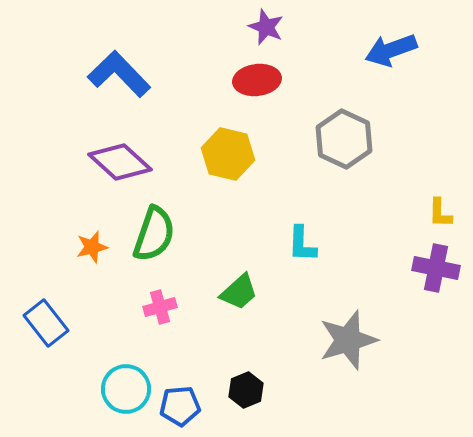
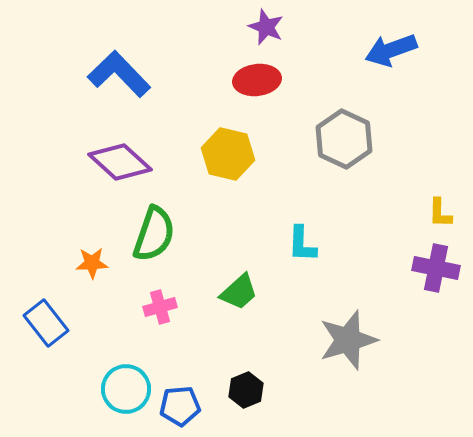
orange star: moved 16 px down; rotated 12 degrees clockwise
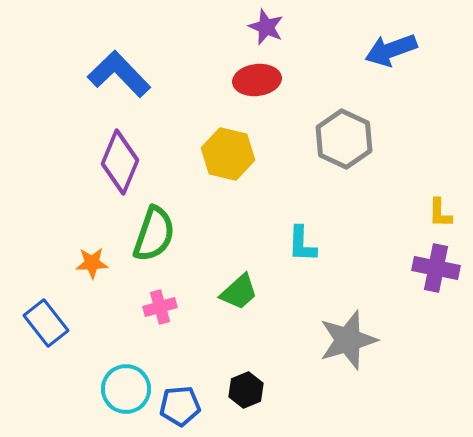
purple diamond: rotated 70 degrees clockwise
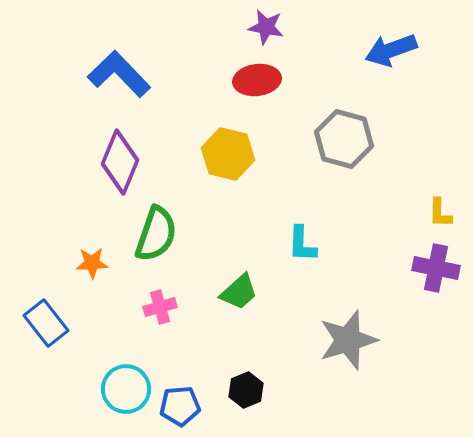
purple star: rotated 12 degrees counterclockwise
gray hexagon: rotated 10 degrees counterclockwise
green semicircle: moved 2 px right
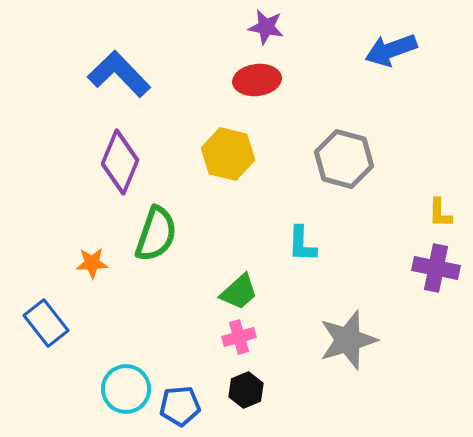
gray hexagon: moved 20 px down
pink cross: moved 79 px right, 30 px down
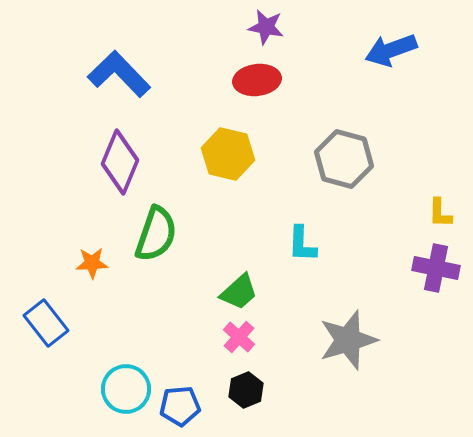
pink cross: rotated 32 degrees counterclockwise
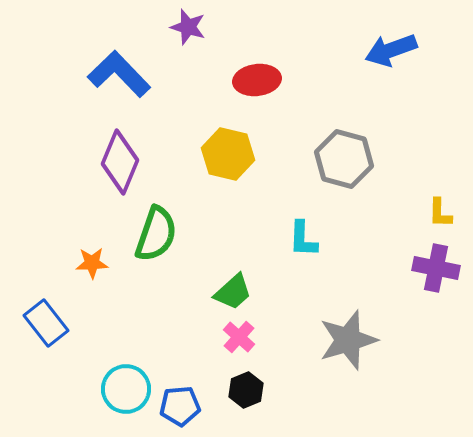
purple star: moved 78 px left; rotated 6 degrees clockwise
cyan L-shape: moved 1 px right, 5 px up
green trapezoid: moved 6 px left
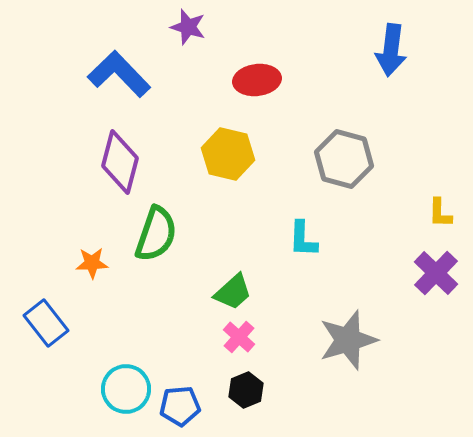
blue arrow: rotated 63 degrees counterclockwise
purple diamond: rotated 8 degrees counterclockwise
purple cross: moved 5 px down; rotated 33 degrees clockwise
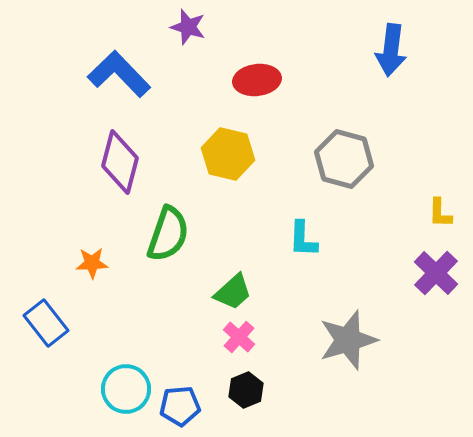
green semicircle: moved 12 px right
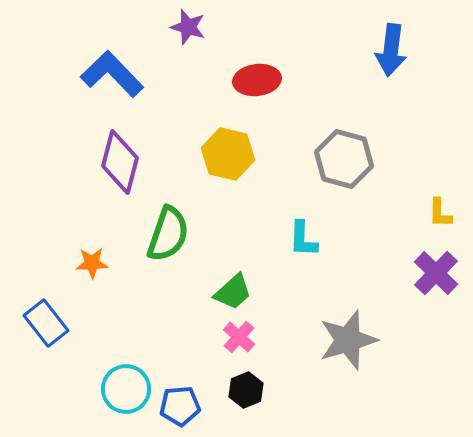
blue L-shape: moved 7 px left
